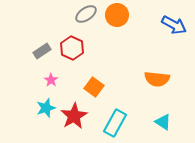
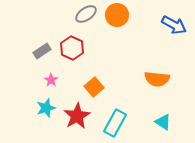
orange square: rotated 12 degrees clockwise
red star: moved 3 px right
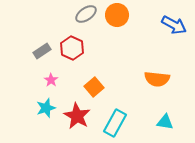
red star: rotated 12 degrees counterclockwise
cyan triangle: moved 2 px right; rotated 24 degrees counterclockwise
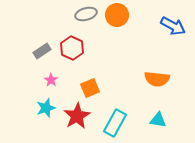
gray ellipse: rotated 20 degrees clockwise
blue arrow: moved 1 px left, 1 px down
orange square: moved 4 px left, 1 px down; rotated 18 degrees clockwise
red star: rotated 12 degrees clockwise
cyan triangle: moved 7 px left, 2 px up
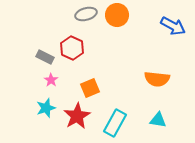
gray rectangle: moved 3 px right, 6 px down; rotated 60 degrees clockwise
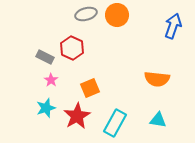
blue arrow: rotated 100 degrees counterclockwise
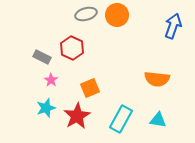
gray rectangle: moved 3 px left
cyan rectangle: moved 6 px right, 4 px up
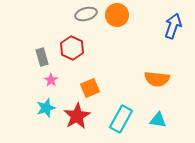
gray rectangle: rotated 48 degrees clockwise
